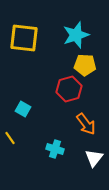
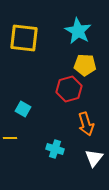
cyan star: moved 2 px right, 4 px up; rotated 24 degrees counterclockwise
orange arrow: rotated 20 degrees clockwise
yellow line: rotated 56 degrees counterclockwise
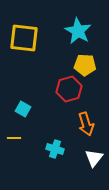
yellow line: moved 4 px right
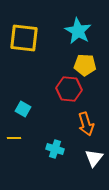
red hexagon: rotated 20 degrees clockwise
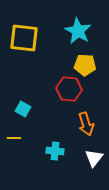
cyan cross: moved 2 px down; rotated 12 degrees counterclockwise
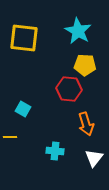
yellow line: moved 4 px left, 1 px up
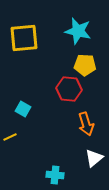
cyan star: rotated 16 degrees counterclockwise
yellow square: rotated 12 degrees counterclockwise
yellow line: rotated 24 degrees counterclockwise
cyan cross: moved 24 px down
white triangle: rotated 12 degrees clockwise
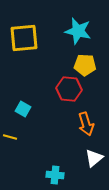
yellow line: rotated 40 degrees clockwise
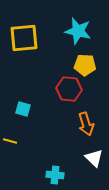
cyan square: rotated 14 degrees counterclockwise
yellow line: moved 4 px down
white triangle: rotated 36 degrees counterclockwise
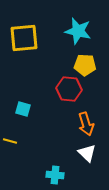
white triangle: moved 7 px left, 5 px up
